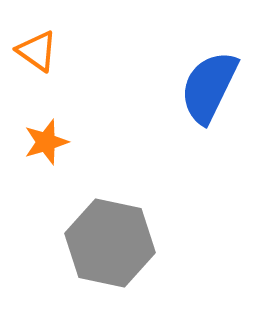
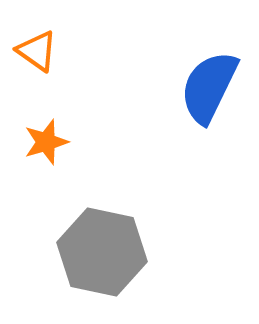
gray hexagon: moved 8 px left, 9 px down
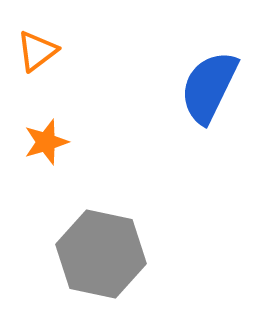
orange triangle: rotated 48 degrees clockwise
gray hexagon: moved 1 px left, 2 px down
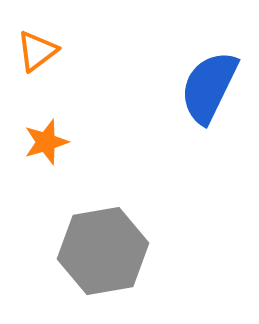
gray hexagon: moved 2 px right, 3 px up; rotated 22 degrees counterclockwise
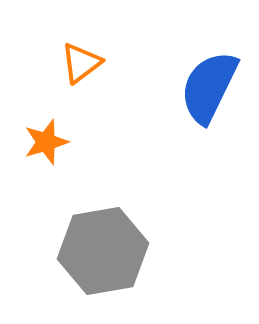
orange triangle: moved 44 px right, 12 px down
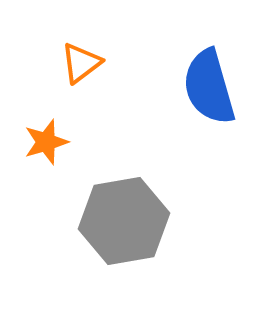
blue semicircle: rotated 42 degrees counterclockwise
gray hexagon: moved 21 px right, 30 px up
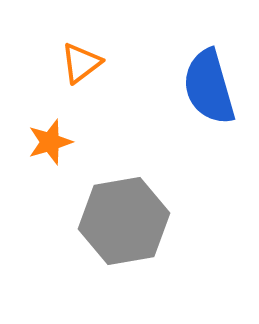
orange star: moved 4 px right
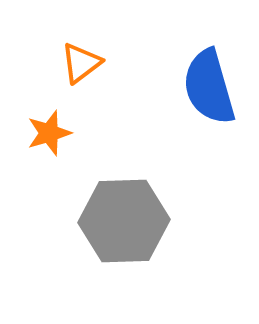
orange star: moved 1 px left, 9 px up
gray hexagon: rotated 8 degrees clockwise
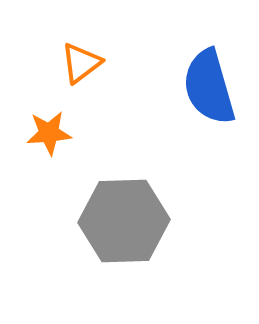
orange star: rotated 12 degrees clockwise
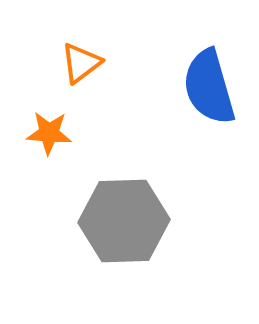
orange star: rotated 9 degrees clockwise
